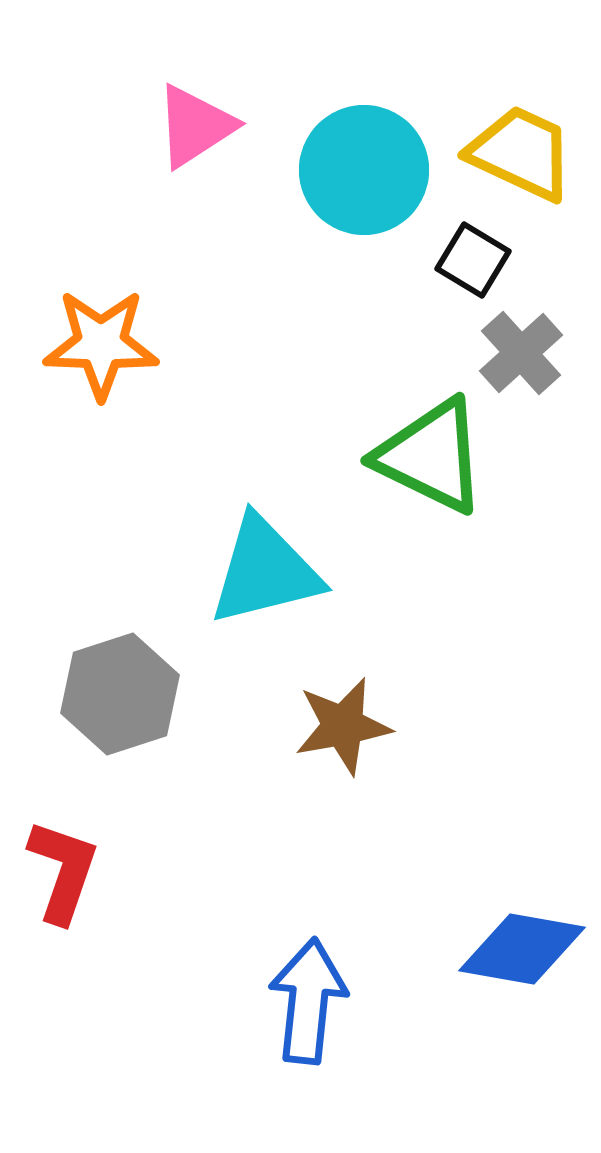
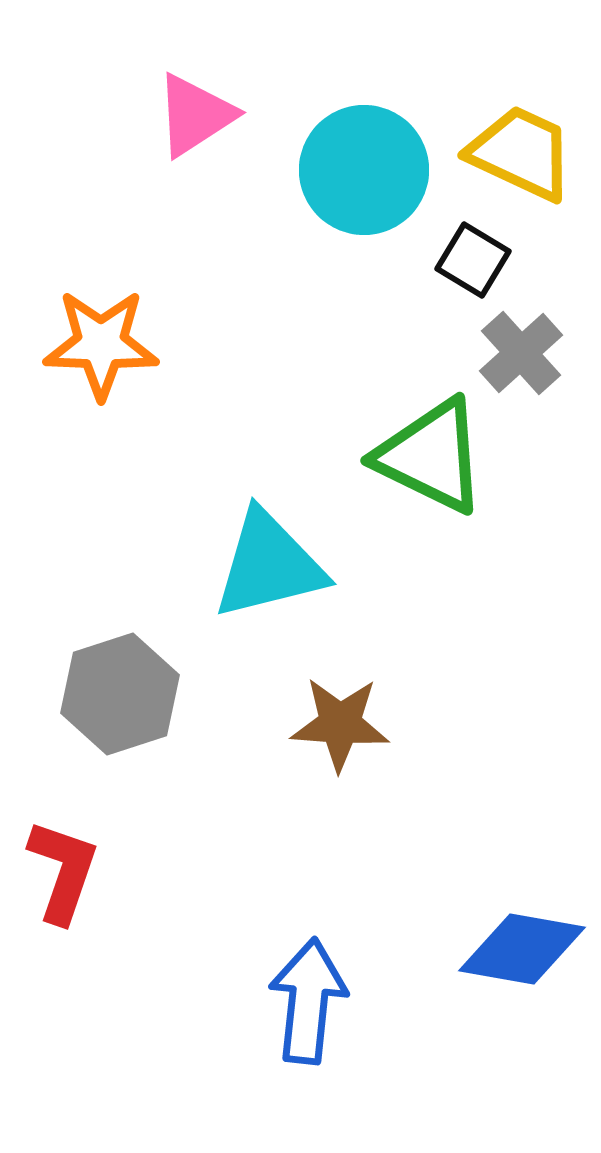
pink triangle: moved 11 px up
cyan triangle: moved 4 px right, 6 px up
brown star: moved 3 px left, 2 px up; rotated 14 degrees clockwise
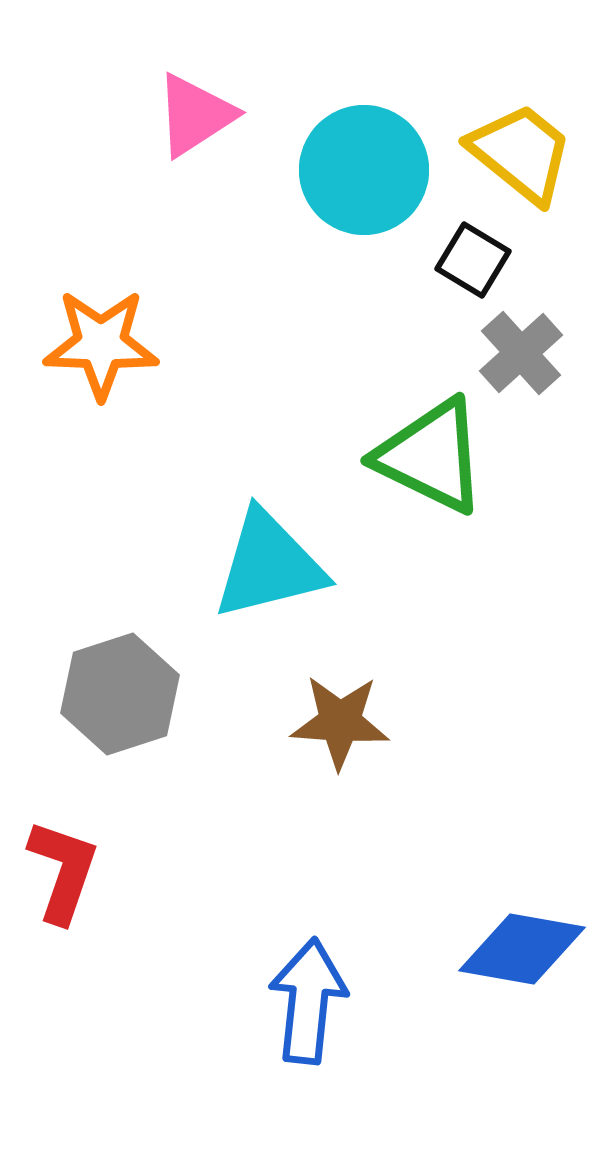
yellow trapezoid: rotated 14 degrees clockwise
brown star: moved 2 px up
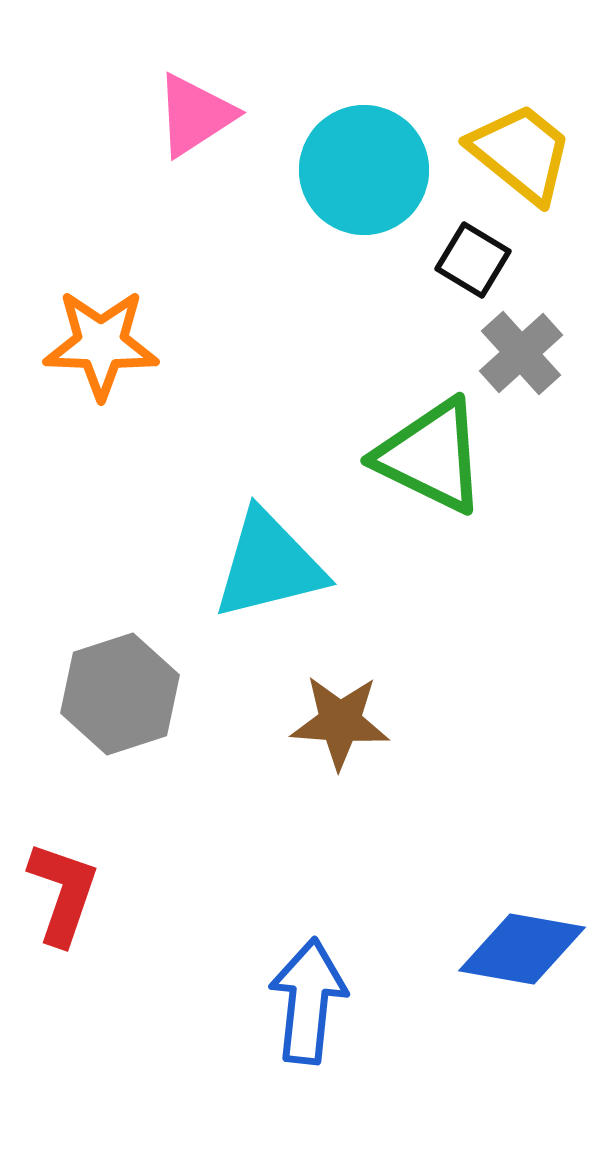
red L-shape: moved 22 px down
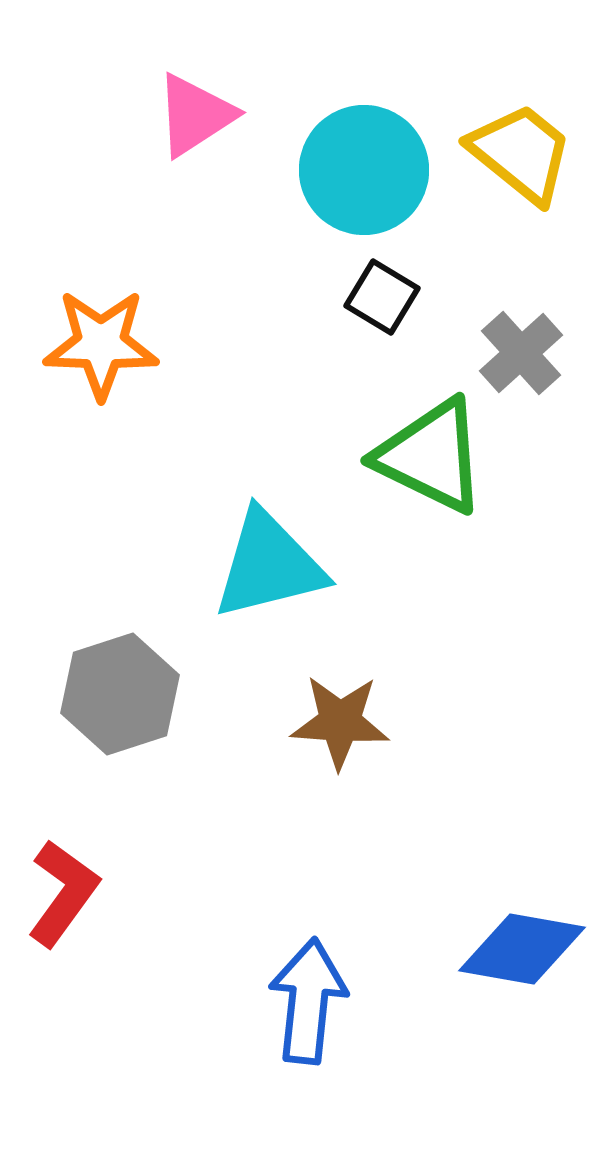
black square: moved 91 px left, 37 px down
red L-shape: rotated 17 degrees clockwise
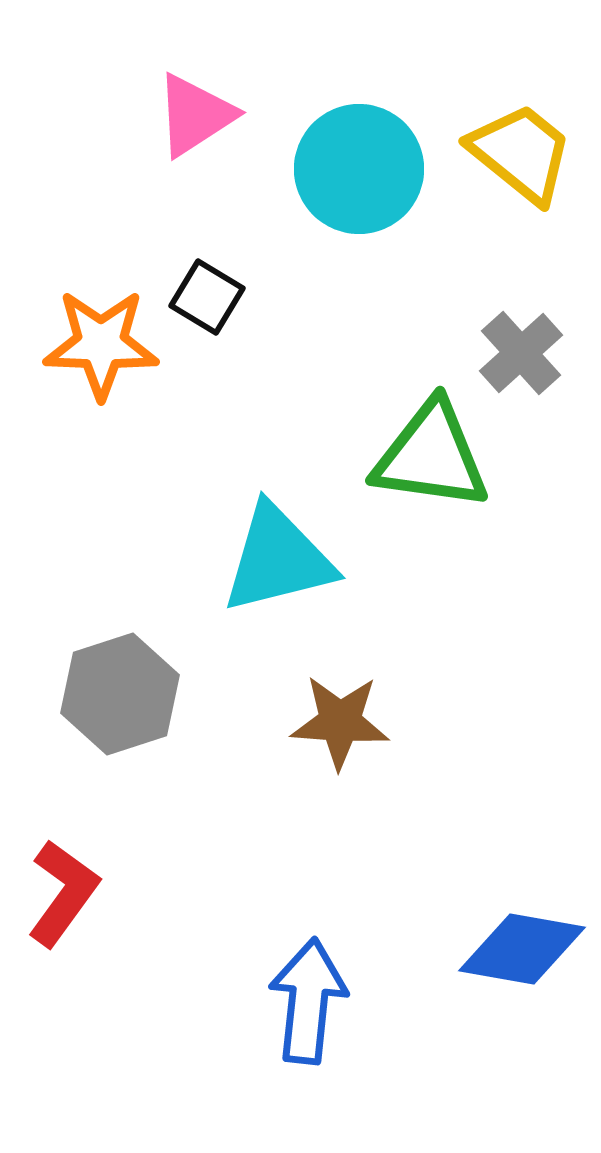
cyan circle: moved 5 px left, 1 px up
black square: moved 175 px left
green triangle: rotated 18 degrees counterclockwise
cyan triangle: moved 9 px right, 6 px up
